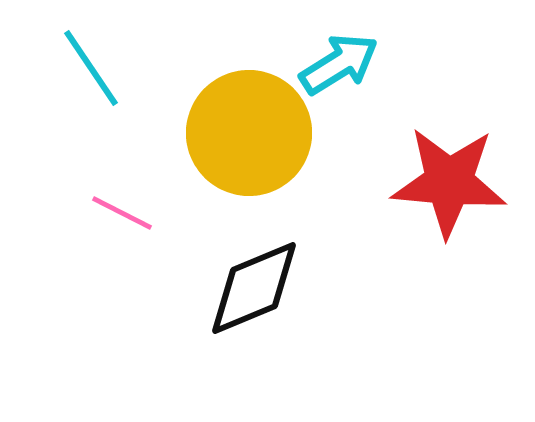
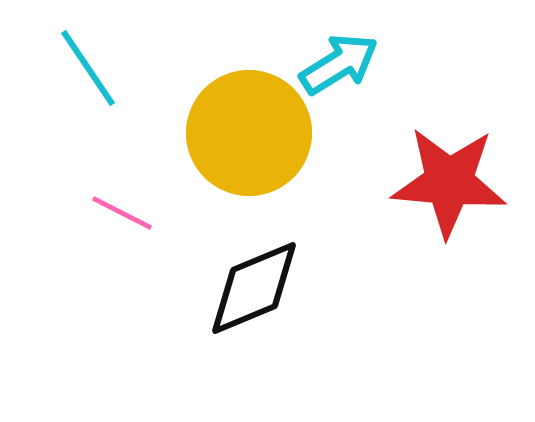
cyan line: moved 3 px left
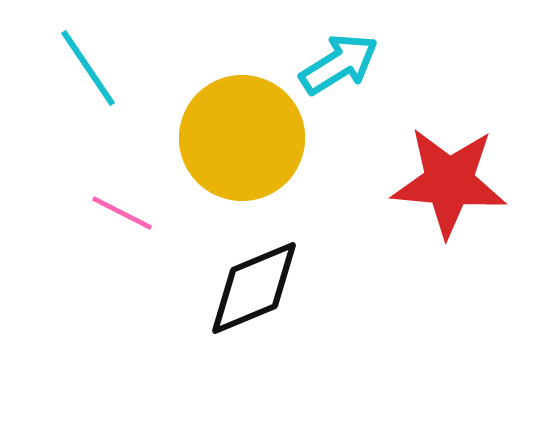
yellow circle: moved 7 px left, 5 px down
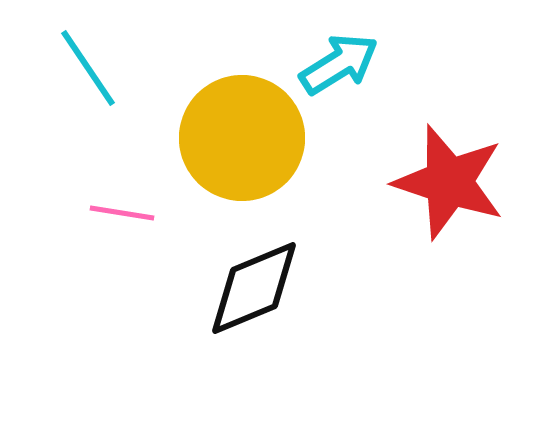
red star: rotated 13 degrees clockwise
pink line: rotated 18 degrees counterclockwise
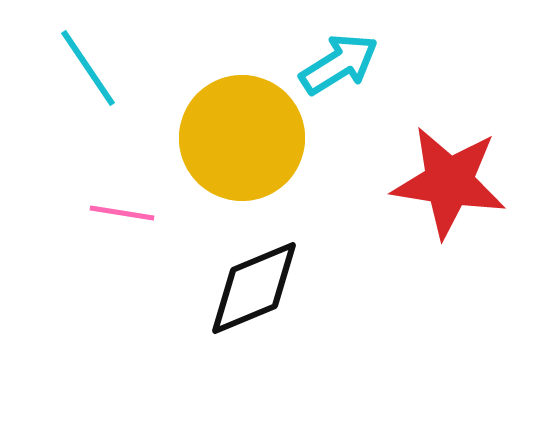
red star: rotated 9 degrees counterclockwise
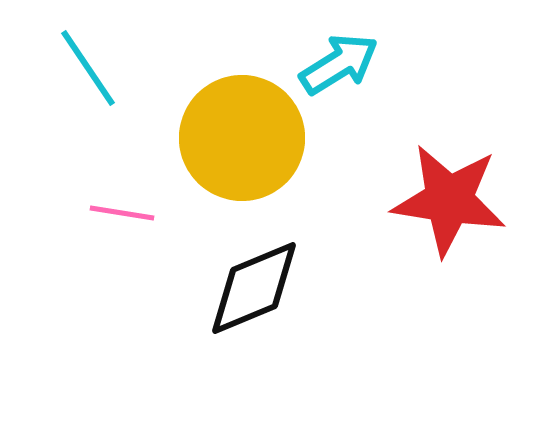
red star: moved 18 px down
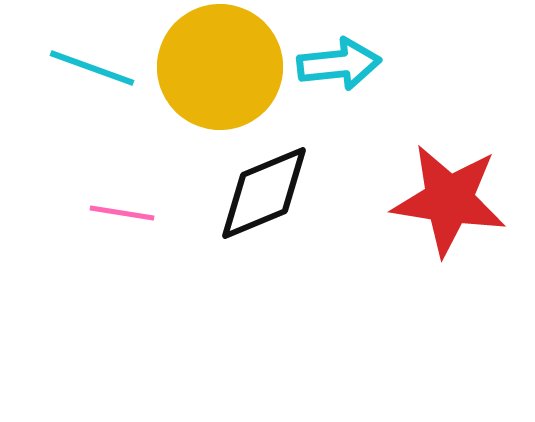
cyan arrow: rotated 26 degrees clockwise
cyan line: moved 4 px right; rotated 36 degrees counterclockwise
yellow circle: moved 22 px left, 71 px up
black diamond: moved 10 px right, 95 px up
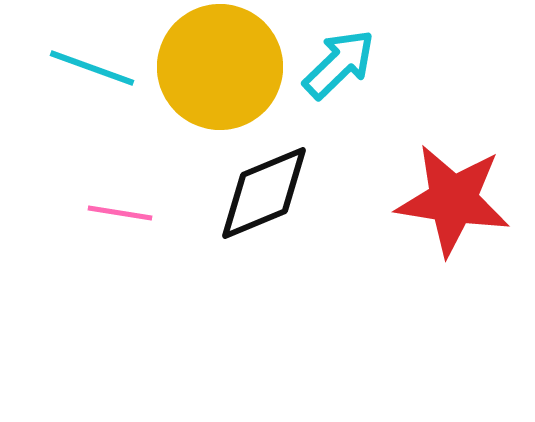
cyan arrow: rotated 38 degrees counterclockwise
red star: moved 4 px right
pink line: moved 2 px left
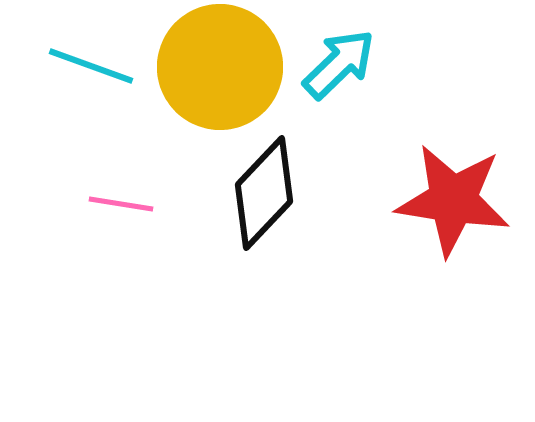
cyan line: moved 1 px left, 2 px up
black diamond: rotated 24 degrees counterclockwise
pink line: moved 1 px right, 9 px up
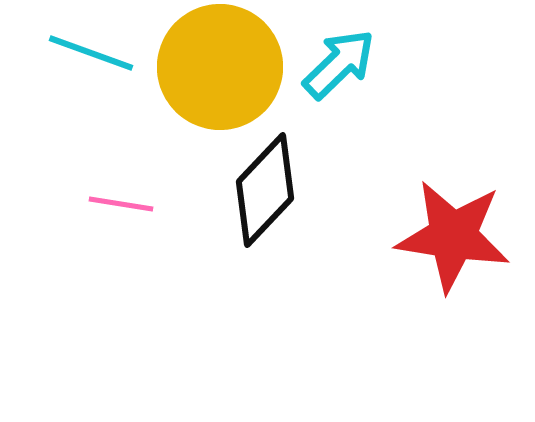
cyan line: moved 13 px up
black diamond: moved 1 px right, 3 px up
red star: moved 36 px down
